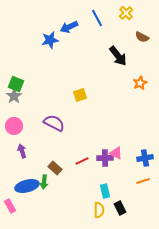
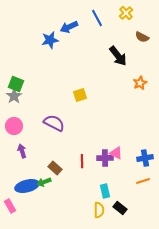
red line: rotated 64 degrees counterclockwise
green arrow: rotated 64 degrees clockwise
black rectangle: rotated 24 degrees counterclockwise
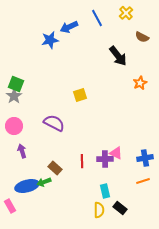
purple cross: moved 1 px down
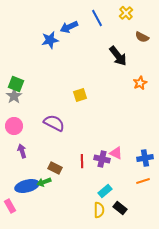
purple cross: moved 3 px left; rotated 14 degrees clockwise
brown rectangle: rotated 16 degrees counterclockwise
cyan rectangle: rotated 64 degrees clockwise
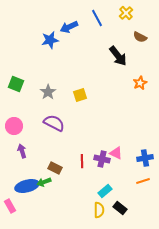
brown semicircle: moved 2 px left
gray star: moved 34 px right, 4 px up
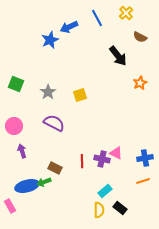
blue star: rotated 12 degrees counterclockwise
